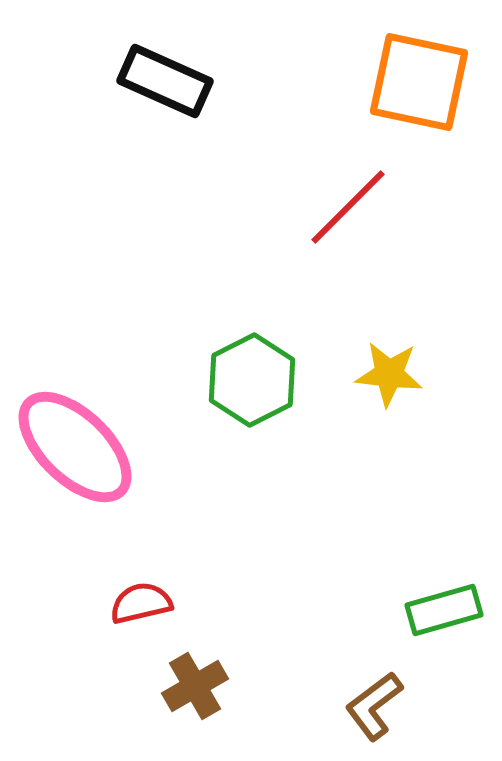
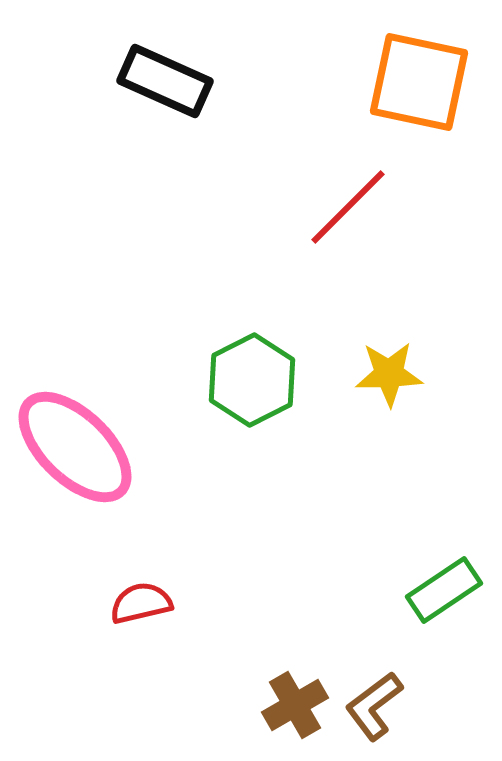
yellow star: rotated 8 degrees counterclockwise
green rectangle: moved 20 px up; rotated 18 degrees counterclockwise
brown cross: moved 100 px right, 19 px down
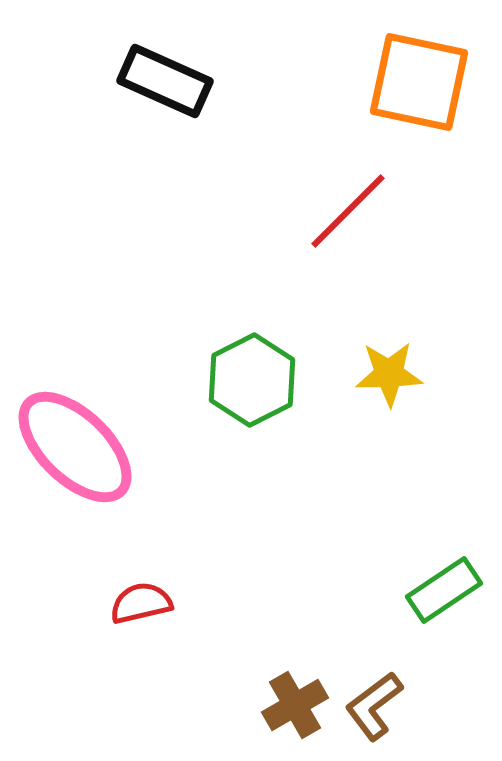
red line: moved 4 px down
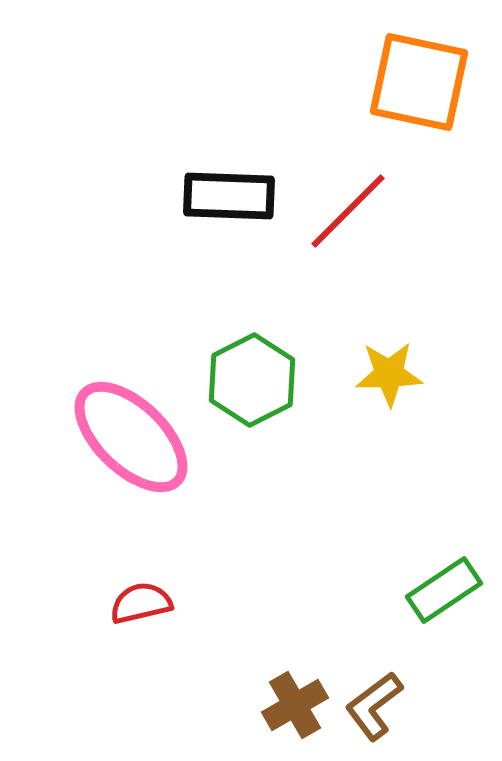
black rectangle: moved 64 px right, 115 px down; rotated 22 degrees counterclockwise
pink ellipse: moved 56 px right, 10 px up
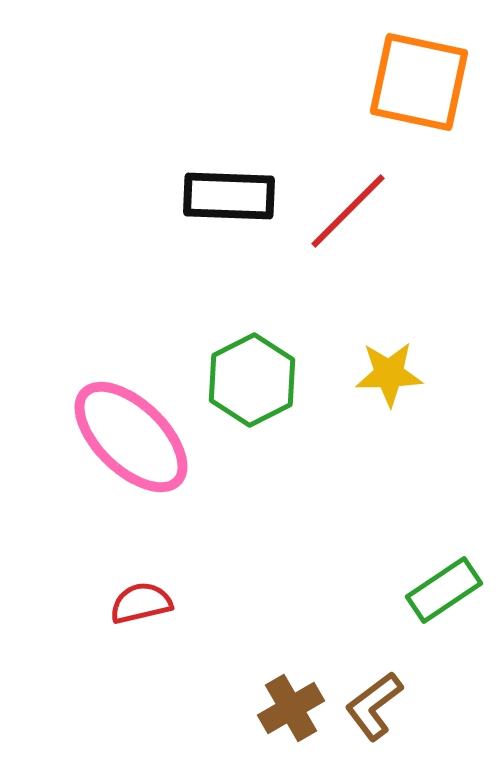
brown cross: moved 4 px left, 3 px down
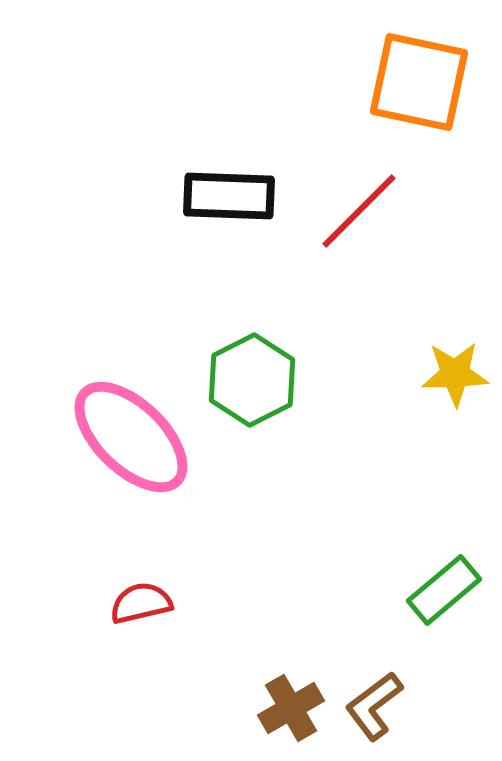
red line: moved 11 px right
yellow star: moved 66 px right
green rectangle: rotated 6 degrees counterclockwise
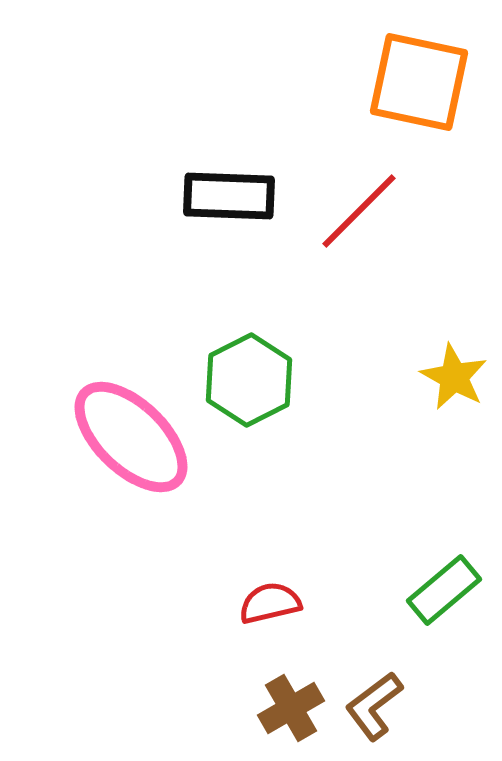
yellow star: moved 1 px left, 3 px down; rotated 30 degrees clockwise
green hexagon: moved 3 px left
red semicircle: moved 129 px right
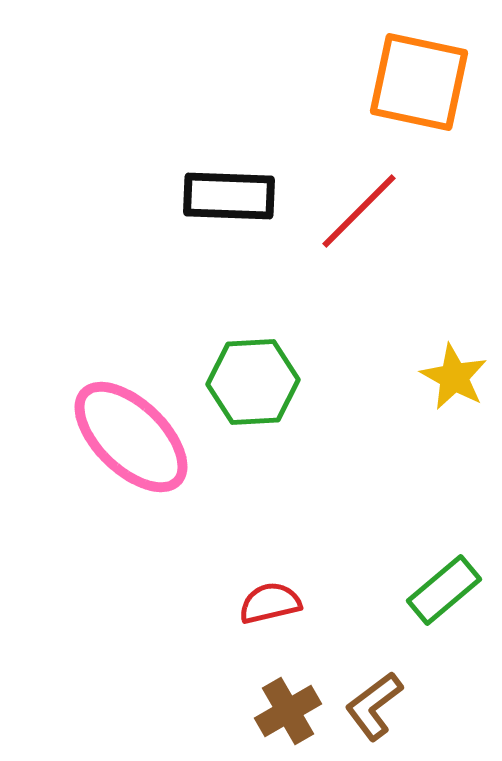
green hexagon: moved 4 px right, 2 px down; rotated 24 degrees clockwise
brown cross: moved 3 px left, 3 px down
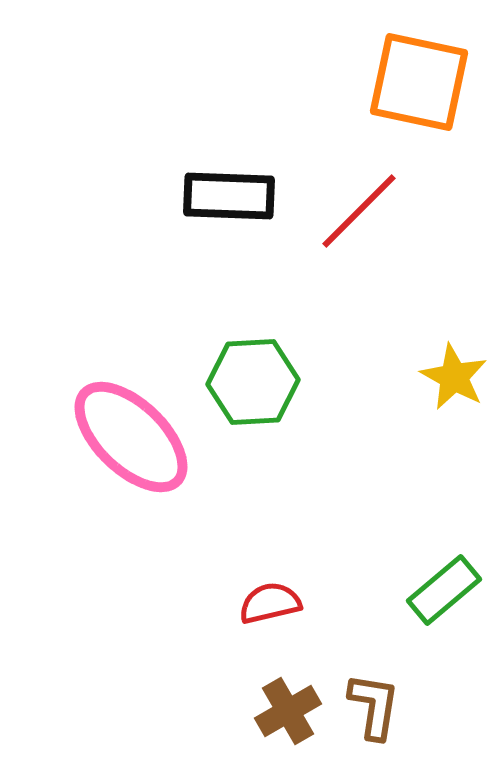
brown L-shape: rotated 136 degrees clockwise
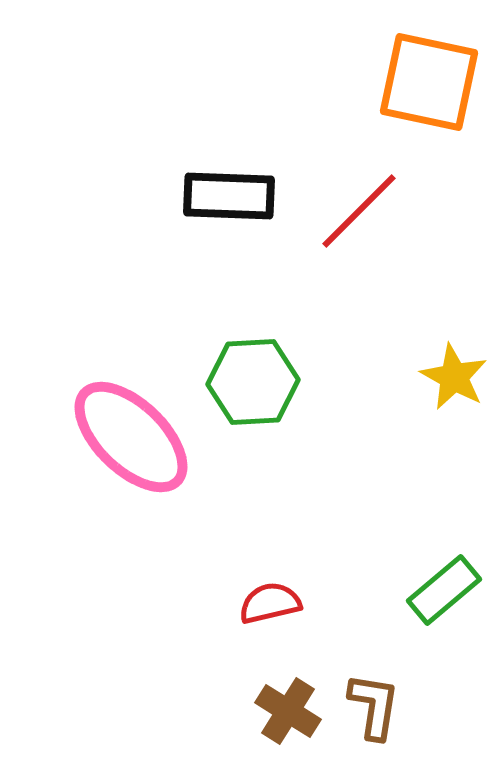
orange square: moved 10 px right
brown cross: rotated 28 degrees counterclockwise
